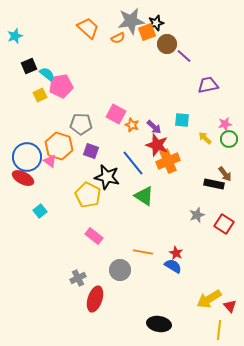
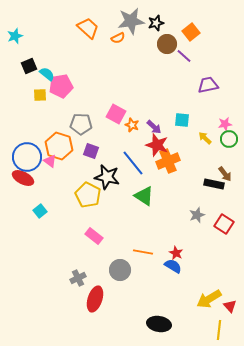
orange square at (147, 32): moved 44 px right; rotated 18 degrees counterclockwise
yellow square at (40, 95): rotated 24 degrees clockwise
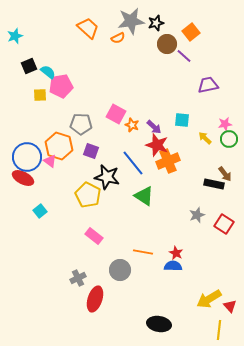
cyan semicircle at (47, 74): moved 1 px right, 2 px up
blue semicircle at (173, 266): rotated 30 degrees counterclockwise
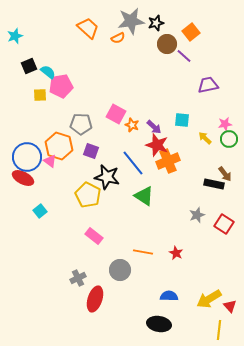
blue semicircle at (173, 266): moved 4 px left, 30 px down
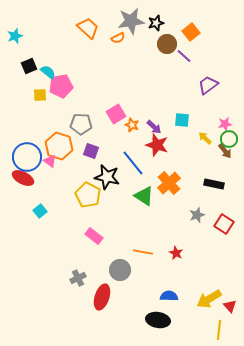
purple trapezoid at (208, 85): rotated 25 degrees counterclockwise
pink square at (116, 114): rotated 30 degrees clockwise
orange cross at (168, 161): moved 1 px right, 22 px down; rotated 20 degrees counterclockwise
brown arrow at (225, 174): moved 23 px up
red ellipse at (95, 299): moved 7 px right, 2 px up
black ellipse at (159, 324): moved 1 px left, 4 px up
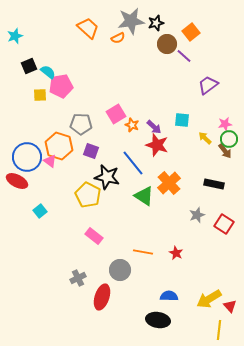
red ellipse at (23, 178): moved 6 px left, 3 px down
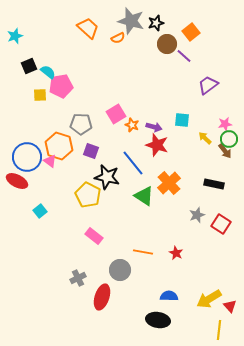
gray star at (131, 21): rotated 24 degrees clockwise
purple arrow at (154, 127): rotated 28 degrees counterclockwise
red square at (224, 224): moved 3 px left
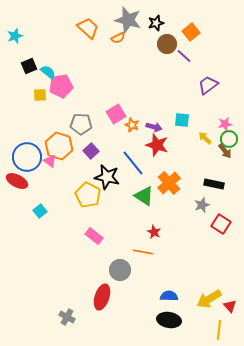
gray star at (131, 21): moved 3 px left, 1 px up
purple square at (91, 151): rotated 28 degrees clockwise
gray star at (197, 215): moved 5 px right, 10 px up
red star at (176, 253): moved 22 px left, 21 px up
gray cross at (78, 278): moved 11 px left, 39 px down; rotated 35 degrees counterclockwise
black ellipse at (158, 320): moved 11 px right
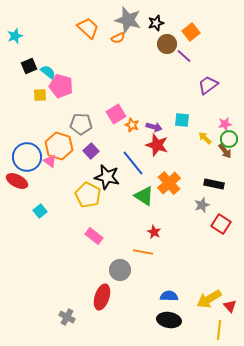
pink pentagon at (61, 86): rotated 25 degrees clockwise
